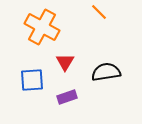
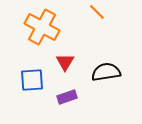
orange line: moved 2 px left
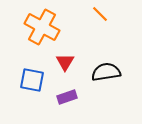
orange line: moved 3 px right, 2 px down
blue square: rotated 15 degrees clockwise
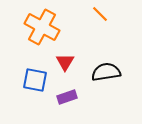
blue square: moved 3 px right
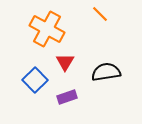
orange cross: moved 5 px right, 2 px down
blue square: rotated 35 degrees clockwise
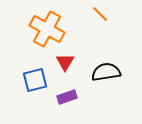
blue square: rotated 30 degrees clockwise
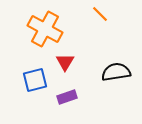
orange cross: moved 2 px left
black semicircle: moved 10 px right
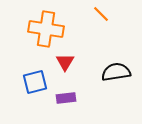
orange line: moved 1 px right
orange cross: moved 1 px right; rotated 20 degrees counterclockwise
blue square: moved 2 px down
purple rectangle: moved 1 px left, 1 px down; rotated 12 degrees clockwise
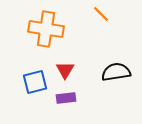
red triangle: moved 8 px down
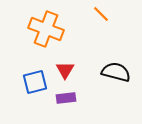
orange cross: rotated 12 degrees clockwise
black semicircle: rotated 24 degrees clockwise
